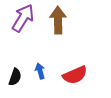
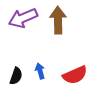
purple arrow: rotated 144 degrees counterclockwise
black semicircle: moved 1 px right, 1 px up
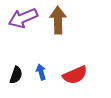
blue arrow: moved 1 px right, 1 px down
black semicircle: moved 1 px up
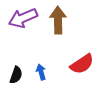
red semicircle: moved 7 px right, 11 px up; rotated 10 degrees counterclockwise
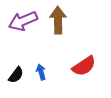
purple arrow: moved 3 px down
red semicircle: moved 2 px right, 2 px down
black semicircle: rotated 18 degrees clockwise
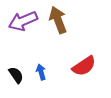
brown arrow: rotated 20 degrees counterclockwise
black semicircle: rotated 72 degrees counterclockwise
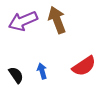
brown arrow: moved 1 px left
blue arrow: moved 1 px right, 1 px up
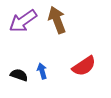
purple arrow: rotated 12 degrees counterclockwise
black semicircle: moved 3 px right; rotated 36 degrees counterclockwise
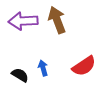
purple arrow: rotated 32 degrees clockwise
blue arrow: moved 1 px right, 3 px up
black semicircle: moved 1 px right; rotated 12 degrees clockwise
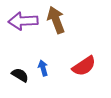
brown arrow: moved 1 px left
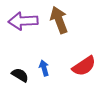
brown arrow: moved 3 px right
blue arrow: moved 1 px right
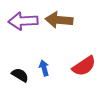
brown arrow: rotated 64 degrees counterclockwise
